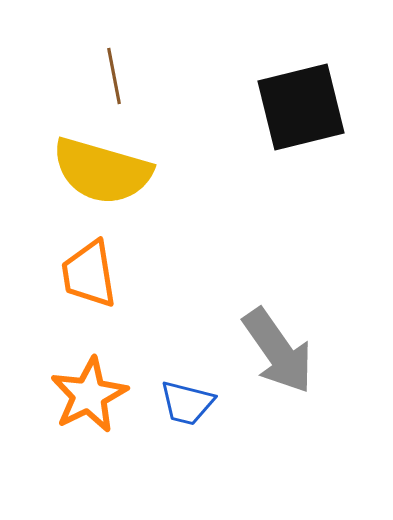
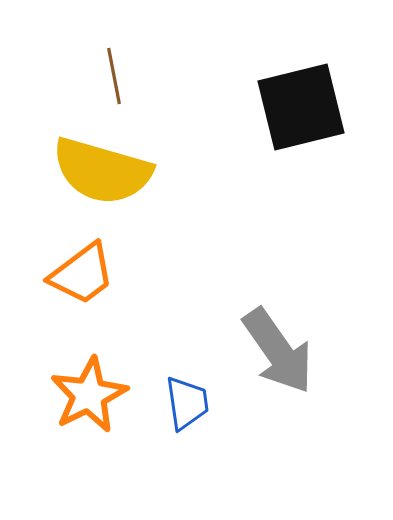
orange trapezoid: moved 7 px left; rotated 118 degrees counterclockwise
blue trapezoid: rotated 112 degrees counterclockwise
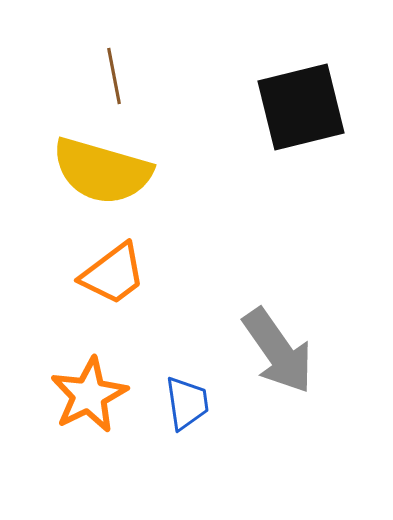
orange trapezoid: moved 31 px right
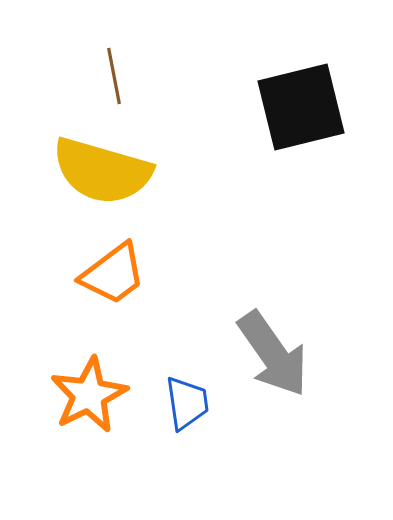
gray arrow: moved 5 px left, 3 px down
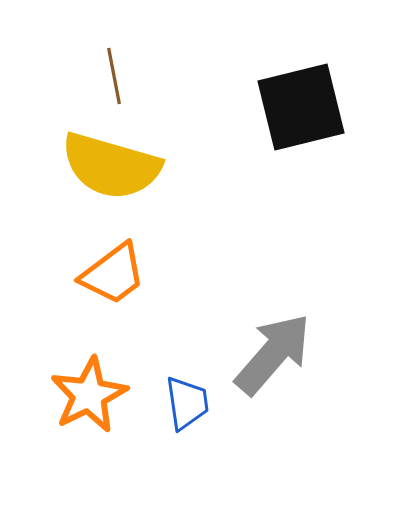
yellow semicircle: moved 9 px right, 5 px up
gray arrow: rotated 104 degrees counterclockwise
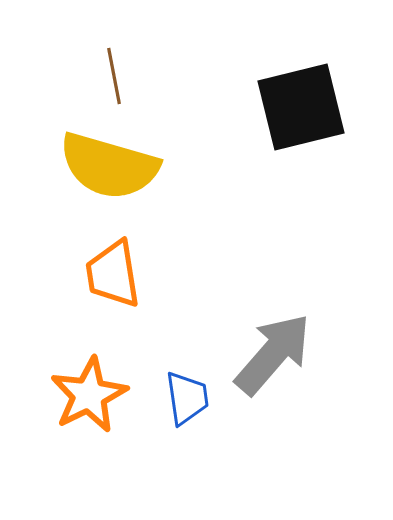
yellow semicircle: moved 2 px left
orange trapezoid: rotated 118 degrees clockwise
blue trapezoid: moved 5 px up
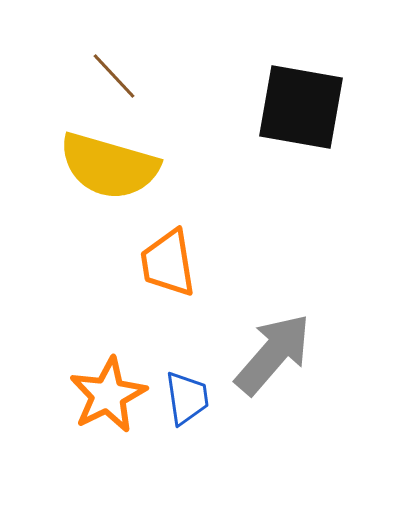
brown line: rotated 32 degrees counterclockwise
black square: rotated 24 degrees clockwise
orange trapezoid: moved 55 px right, 11 px up
orange star: moved 19 px right
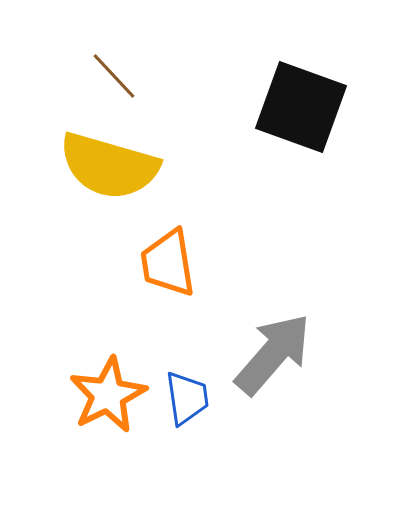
black square: rotated 10 degrees clockwise
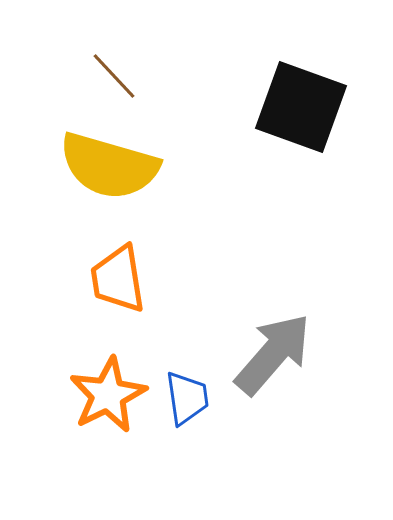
orange trapezoid: moved 50 px left, 16 px down
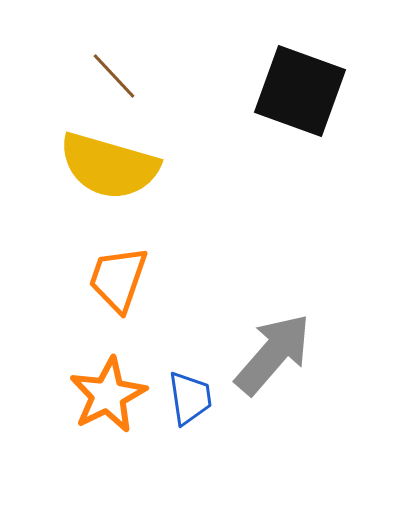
black square: moved 1 px left, 16 px up
orange trapezoid: rotated 28 degrees clockwise
blue trapezoid: moved 3 px right
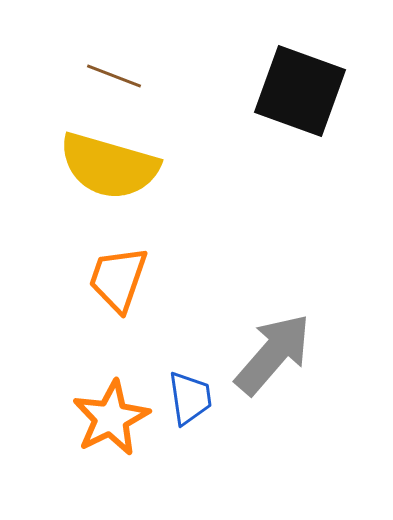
brown line: rotated 26 degrees counterclockwise
orange star: moved 3 px right, 23 px down
